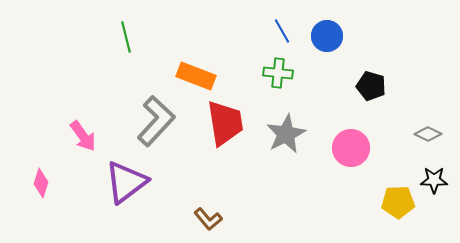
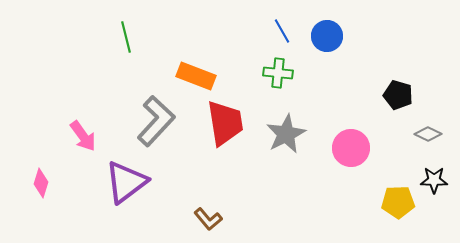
black pentagon: moved 27 px right, 9 px down
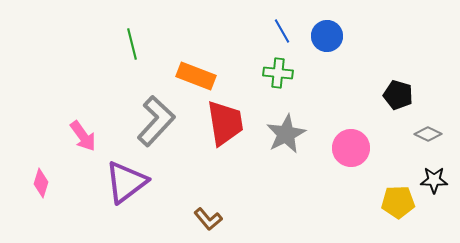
green line: moved 6 px right, 7 px down
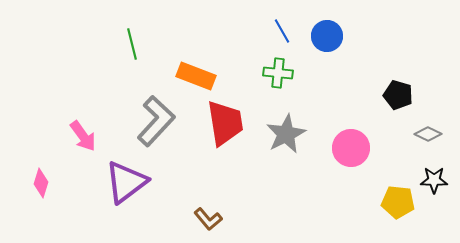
yellow pentagon: rotated 8 degrees clockwise
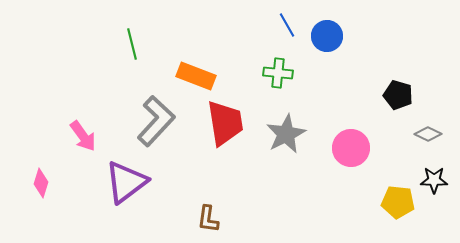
blue line: moved 5 px right, 6 px up
brown L-shape: rotated 48 degrees clockwise
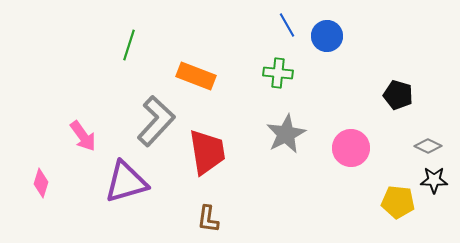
green line: moved 3 px left, 1 px down; rotated 32 degrees clockwise
red trapezoid: moved 18 px left, 29 px down
gray diamond: moved 12 px down
purple triangle: rotated 21 degrees clockwise
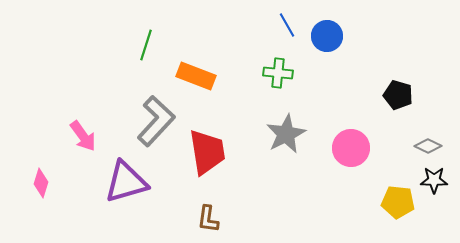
green line: moved 17 px right
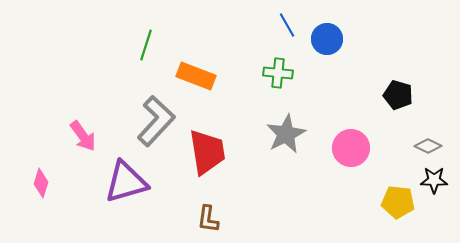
blue circle: moved 3 px down
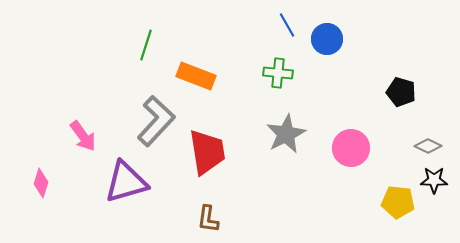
black pentagon: moved 3 px right, 3 px up
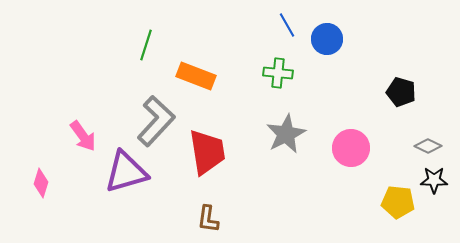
purple triangle: moved 10 px up
